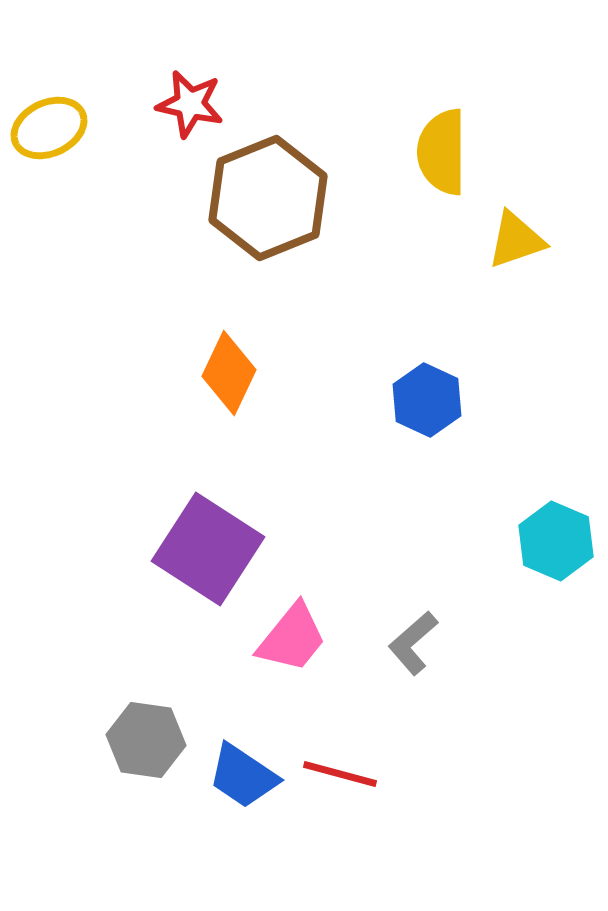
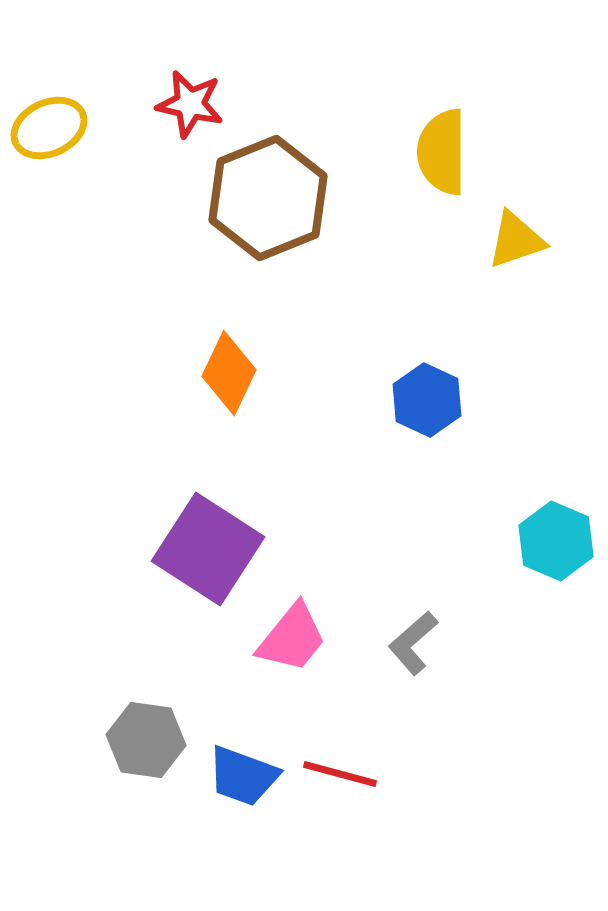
blue trapezoid: rotated 14 degrees counterclockwise
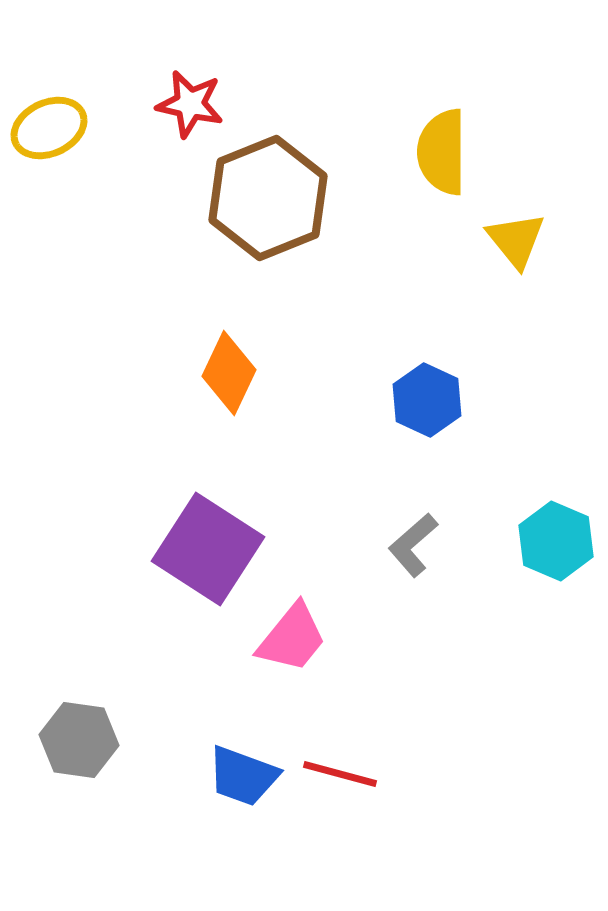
yellow triangle: rotated 50 degrees counterclockwise
gray L-shape: moved 98 px up
gray hexagon: moved 67 px left
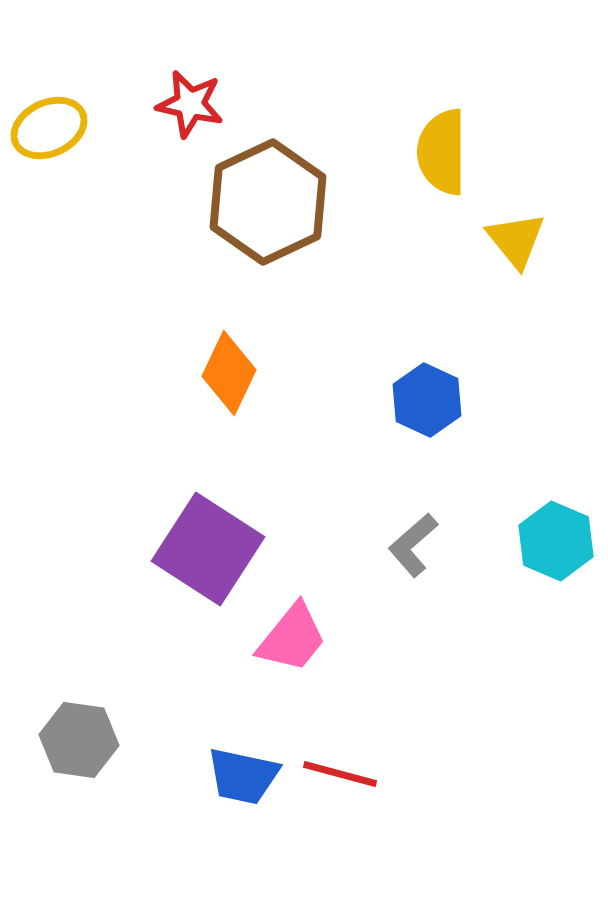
brown hexagon: moved 4 px down; rotated 3 degrees counterclockwise
blue trapezoid: rotated 8 degrees counterclockwise
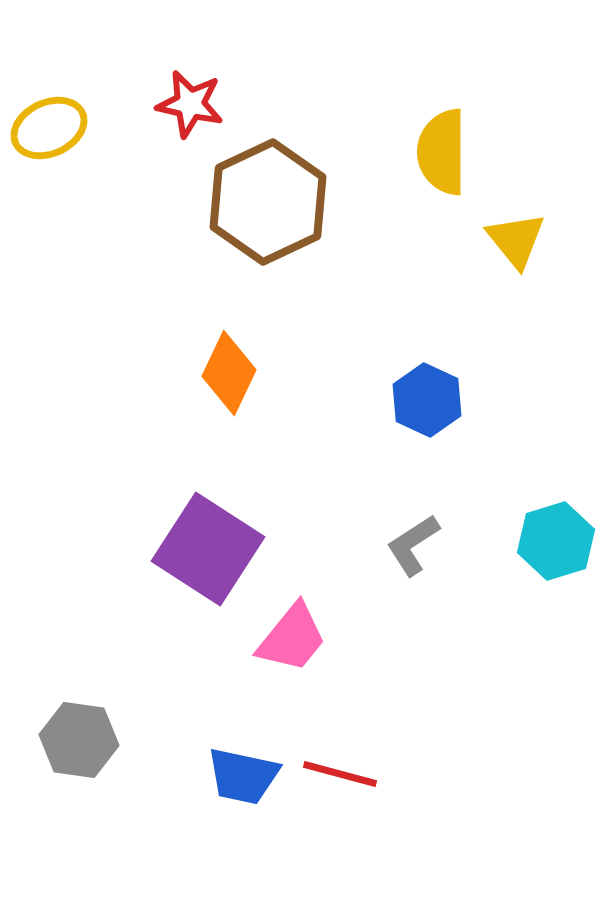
cyan hexagon: rotated 20 degrees clockwise
gray L-shape: rotated 8 degrees clockwise
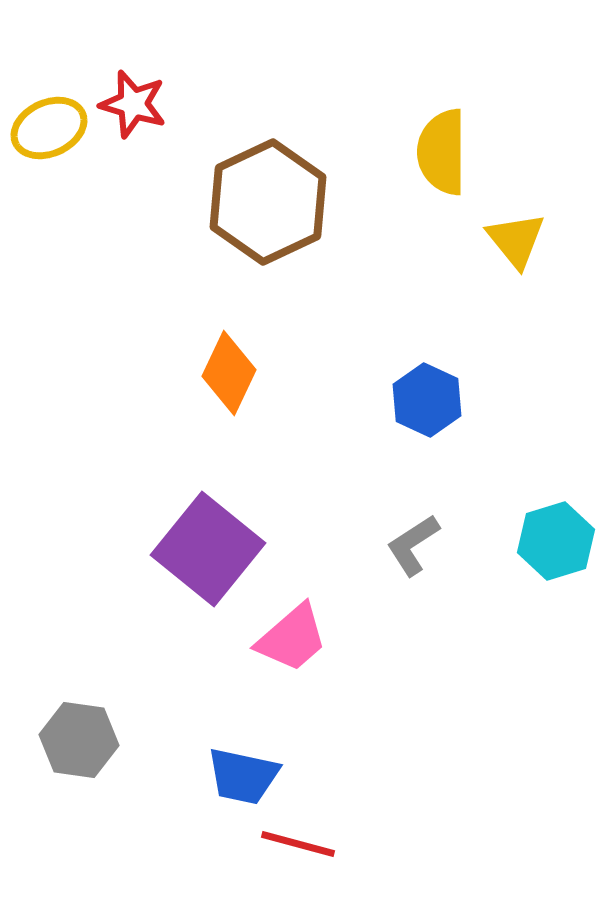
red star: moved 57 px left; rotated 4 degrees clockwise
purple square: rotated 6 degrees clockwise
pink trapezoid: rotated 10 degrees clockwise
red line: moved 42 px left, 70 px down
